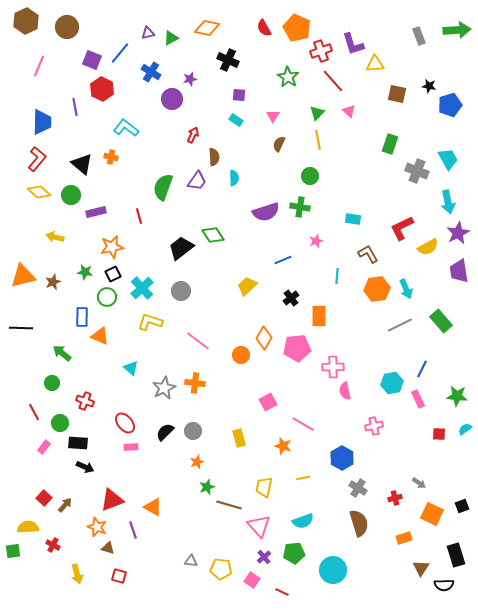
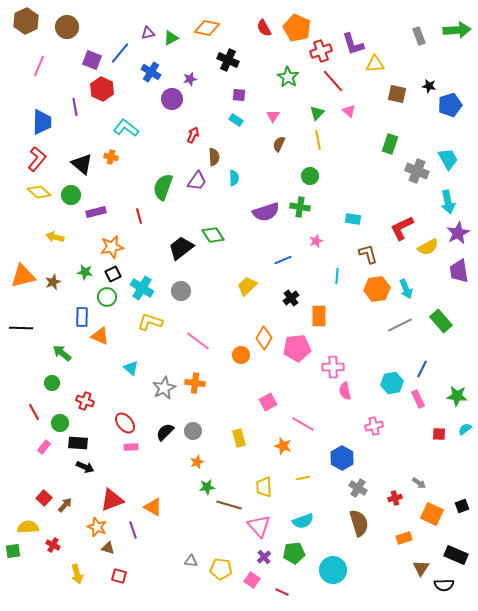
brown L-shape at (368, 254): rotated 15 degrees clockwise
cyan cross at (142, 288): rotated 15 degrees counterclockwise
green star at (207, 487): rotated 14 degrees clockwise
yellow trapezoid at (264, 487): rotated 15 degrees counterclockwise
black rectangle at (456, 555): rotated 50 degrees counterclockwise
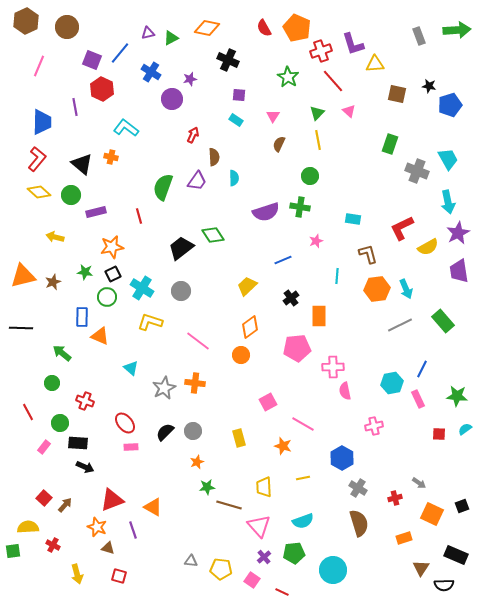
green rectangle at (441, 321): moved 2 px right
orange diamond at (264, 338): moved 14 px left, 11 px up; rotated 25 degrees clockwise
red line at (34, 412): moved 6 px left
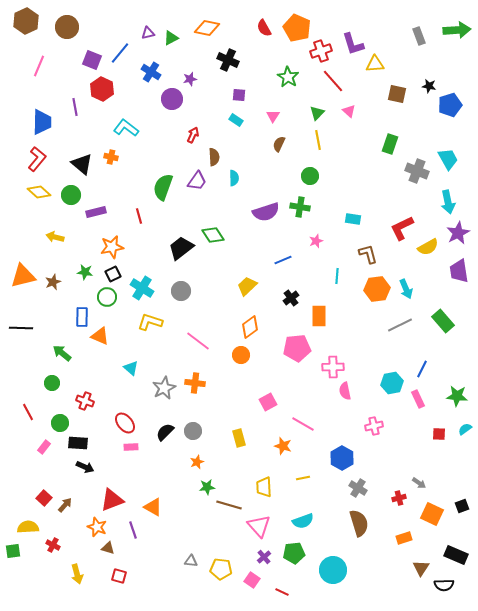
red cross at (395, 498): moved 4 px right
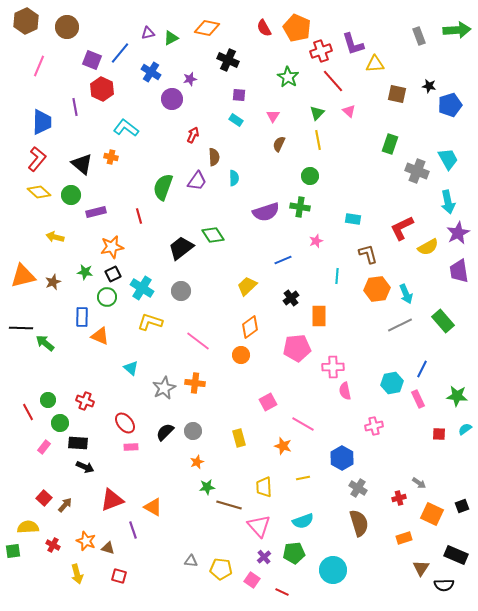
cyan arrow at (406, 289): moved 5 px down
green arrow at (62, 353): moved 17 px left, 10 px up
green circle at (52, 383): moved 4 px left, 17 px down
orange star at (97, 527): moved 11 px left, 14 px down
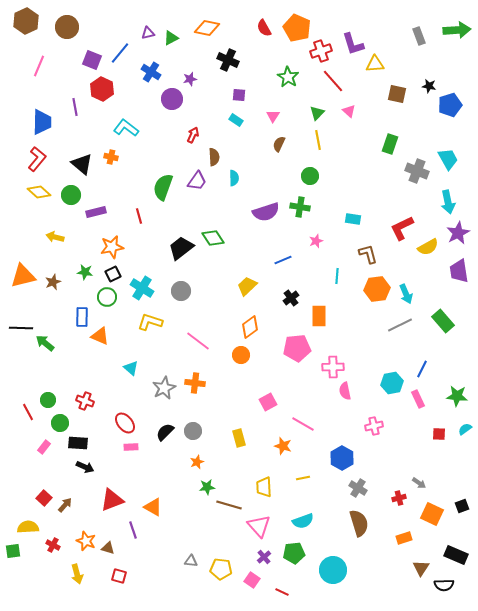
green diamond at (213, 235): moved 3 px down
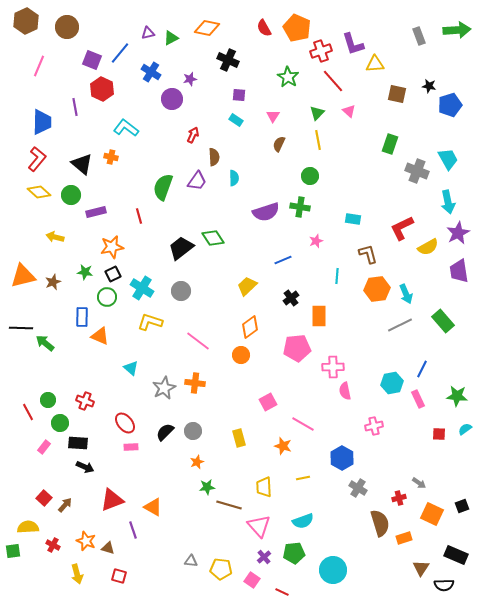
brown semicircle at (359, 523): moved 21 px right
